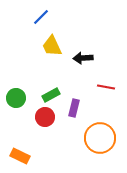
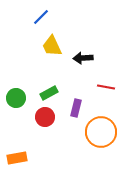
green rectangle: moved 2 px left, 2 px up
purple rectangle: moved 2 px right
orange circle: moved 1 px right, 6 px up
orange rectangle: moved 3 px left, 2 px down; rotated 36 degrees counterclockwise
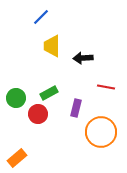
yellow trapezoid: rotated 25 degrees clockwise
red circle: moved 7 px left, 3 px up
orange rectangle: rotated 30 degrees counterclockwise
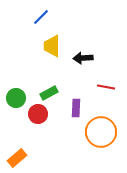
purple rectangle: rotated 12 degrees counterclockwise
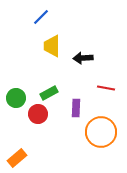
red line: moved 1 px down
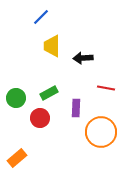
red circle: moved 2 px right, 4 px down
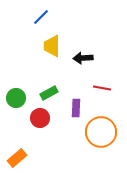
red line: moved 4 px left
